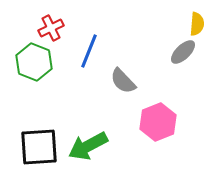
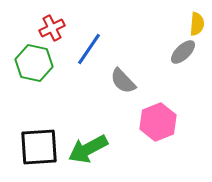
red cross: moved 1 px right
blue line: moved 2 px up; rotated 12 degrees clockwise
green hexagon: moved 1 px down; rotated 9 degrees counterclockwise
green arrow: moved 3 px down
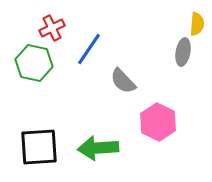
gray ellipse: rotated 36 degrees counterclockwise
pink hexagon: rotated 12 degrees counterclockwise
green arrow: moved 10 px right, 1 px up; rotated 24 degrees clockwise
